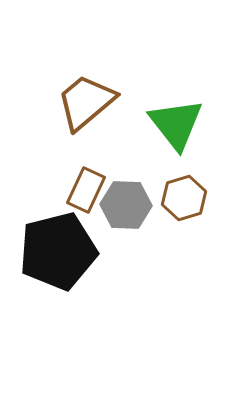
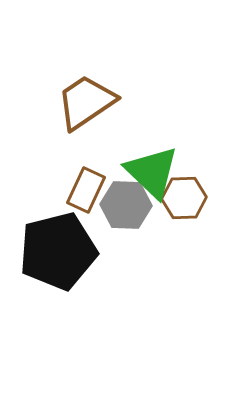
brown trapezoid: rotated 6 degrees clockwise
green triangle: moved 24 px left, 48 px down; rotated 8 degrees counterclockwise
brown hexagon: rotated 15 degrees clockwise
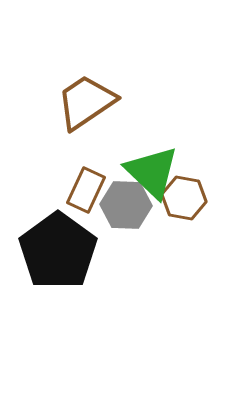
brown hexagon: rotated 12 degrees clockwise
black pentagon: rotated 22 degrees counterclockwise
